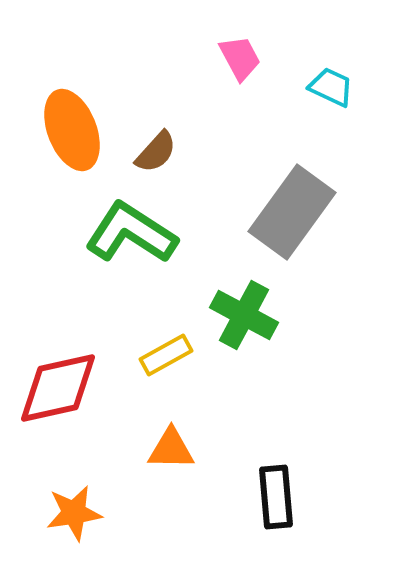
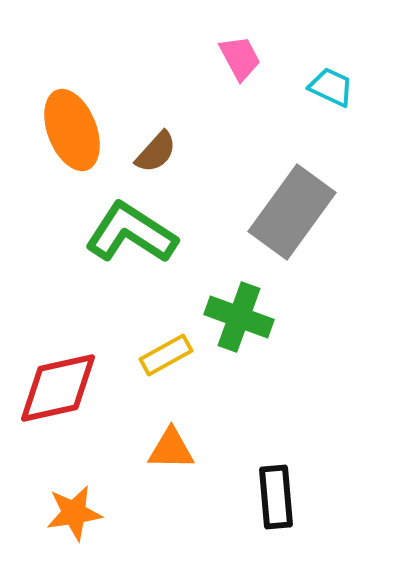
green cross: moved 5 px left, 2 px down; rotated 8 degrees counterclockwise
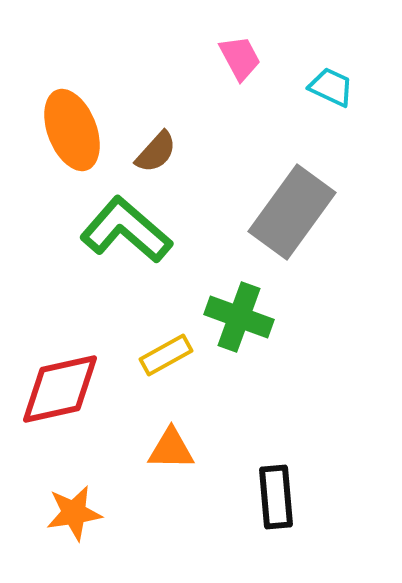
green L-shape: moved 5 px left, 3 px up; rotated 8 degrees clockwise
red diamond: moved 2 px right, 1 px down
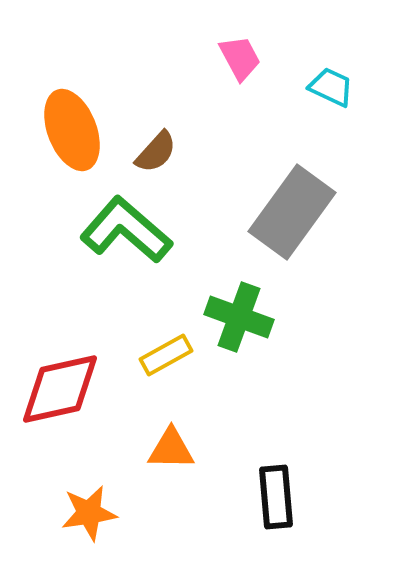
orange star: moved 15 px right
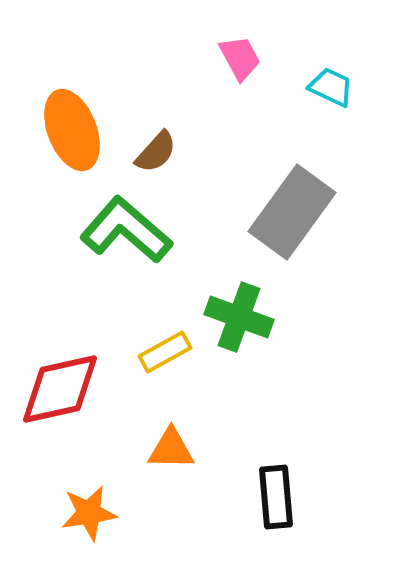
yellow rectangle: moved 1 px left, 3 px up
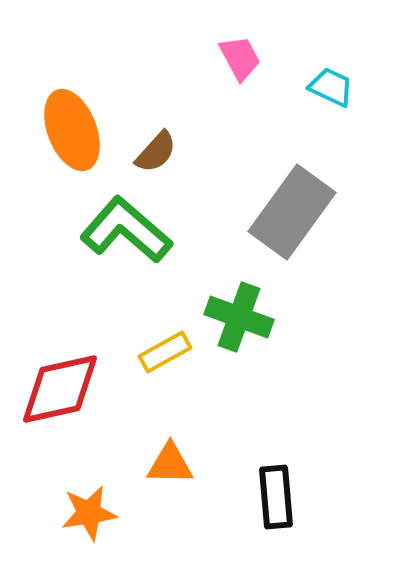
orange triangle: moved 1 px left, 15 px down
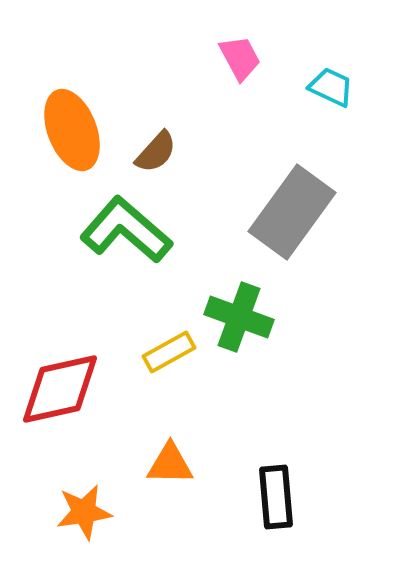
yellow rectangle: moved 4 px right
orange star: moved 5 px left, 1 px up
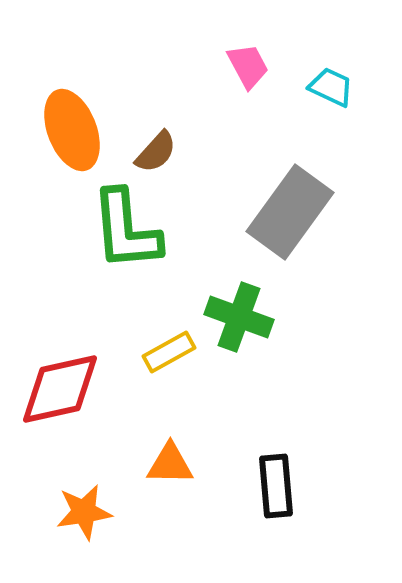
pink trapezoid: moved 8 px right, 8 px down
gray rectangle: moved 2 px left
green L-shape: rotated 136 degrees counterclockwise
black rectangle: moved 11 px up
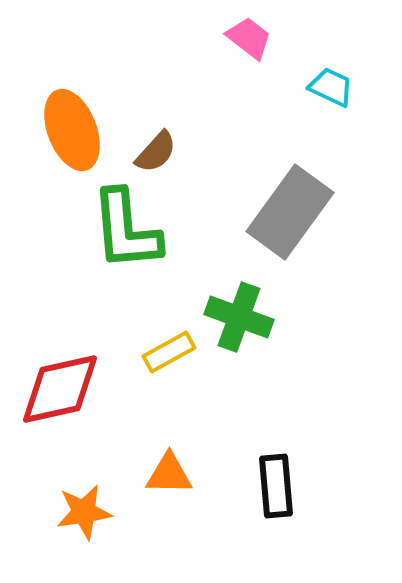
pink trapezoid: moved 1 px right, 28 px up; rotated 24 degrees counterclockwise
orange triangle: moved 1 px left, 10 px down
